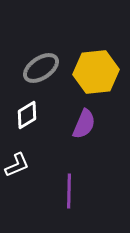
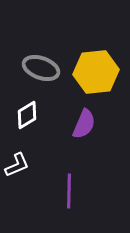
gray ellipse: rotated 54 degrees clockwise
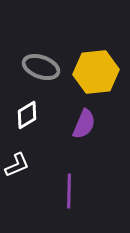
gray ellipse: moved 1 px up
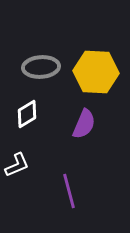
gray ellipse: rotated 24 degrees counterclockwise
yellow hexagon: rotated 9 degrees clockwise
white diamond: moved 1 px up
purple line: rotated 16 degrees counterclockwise
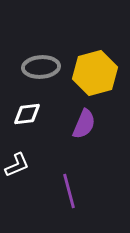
yellow hexagon: moved 1 px left, 1 px down; rotated 18 degrees counterclockwise
white diamond: rotated 24 degrees clockwise
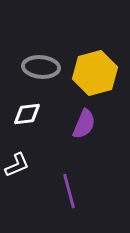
gray ellipse: rotated 9 degrees clockwise
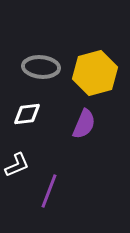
purple line: moved 20 px left; rotated 36 degrees clockwise
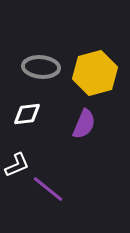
purple line: moved 1 px left, 2 px up; rotated 72 degrees counterclockwise
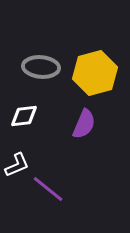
white diamond: moved 3 px left, 2 px down
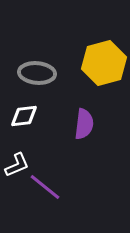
gray ellipse: moved 4 px left, 6 px down
yellow hexagon: moved 9 px right, 10 px up
purple semicircle: rotated 16 degrees counterclockwise
purple line: moved 3 px left, 2 px up
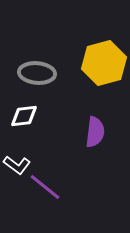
purple semicircle: moved 11 px right, 8 px down
white L-shape: rotated 60 degrees clockwise
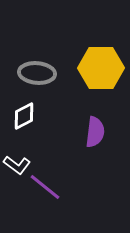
yellow hexagon: moved 3 px left, 5 px down; rotated 15 degrees clockwise
white diamond: rotated 20 degrees counterclockwise
